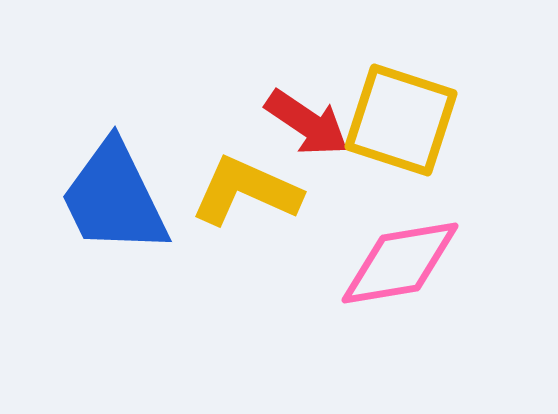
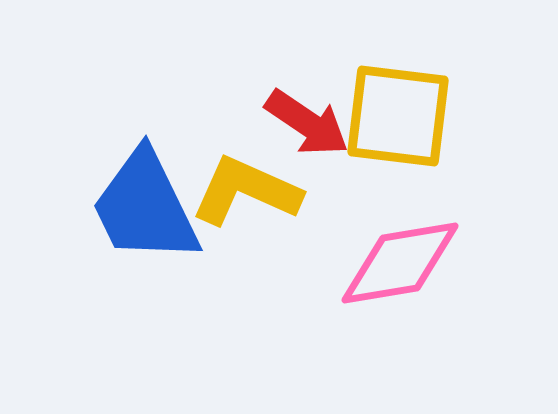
yellow square: moved 3 px left, 4 px up; rotated 11 degrees counterclockwise
blue trapezoid: moved 31 px right, 9 px down
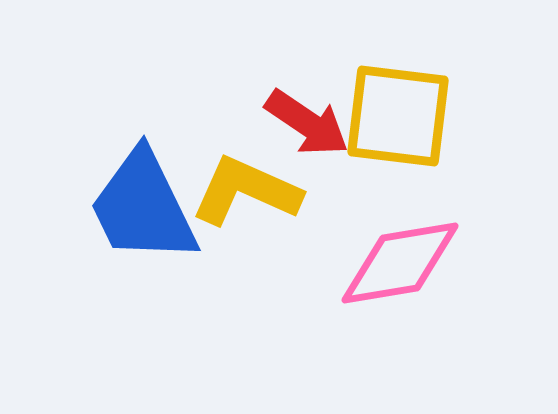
blue trapezoid: moved 2 px left
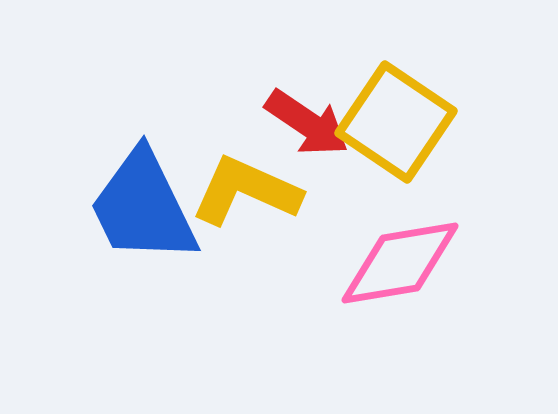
yellow square: moved 2 px left, 6 px down; rotated 27 degrees clockwise
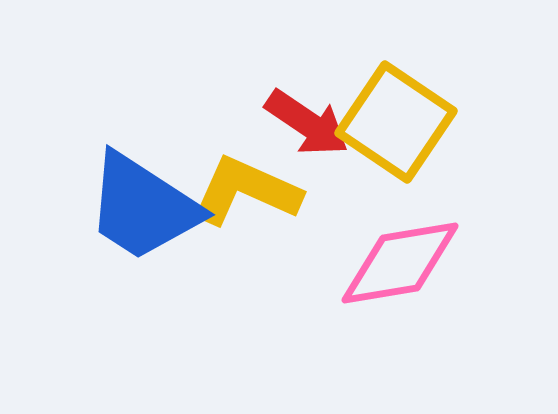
blue trapezoid: rotated 31 degrees counterclockwise
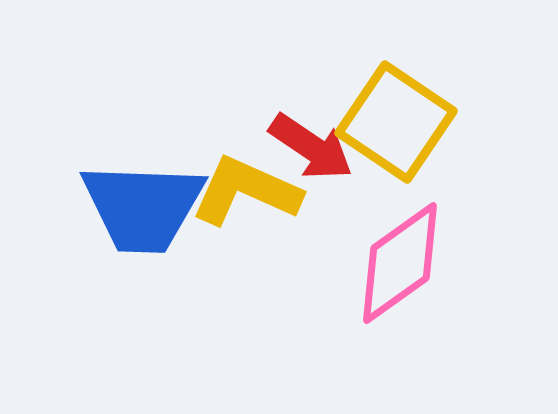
red arrow: moved 4 px right, 24 px down
blue trapezoid: rotated 31 degrees counterclockwise
pink diamond: rotated 26 degrees counterclockwise
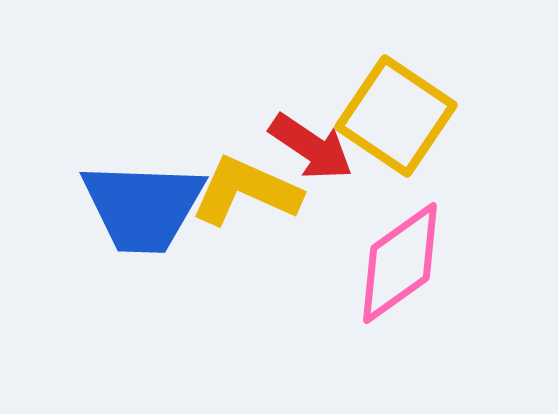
yellow square: moved 6 px up
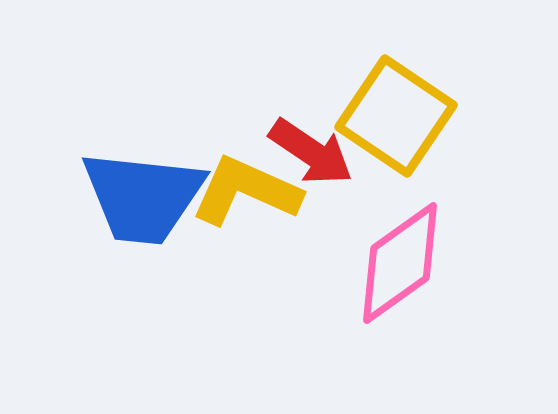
red arrow: moved 5 px down
blue trapezoid: moved 10 px up; rotated 4 degrees clockwise
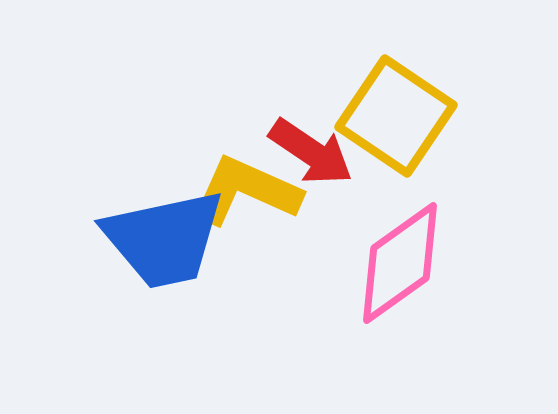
blue trapezoid: moved 21 px right, 42 px down; rotated 18 degrees counterclockwise
